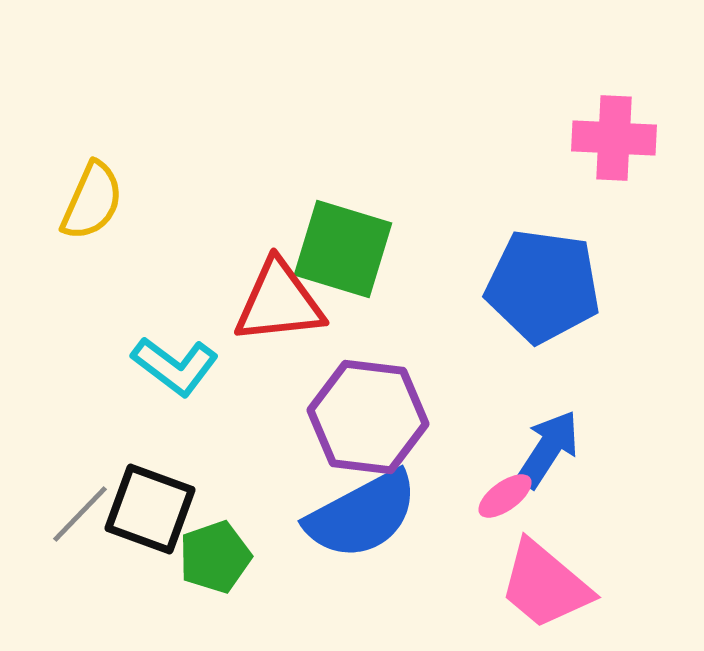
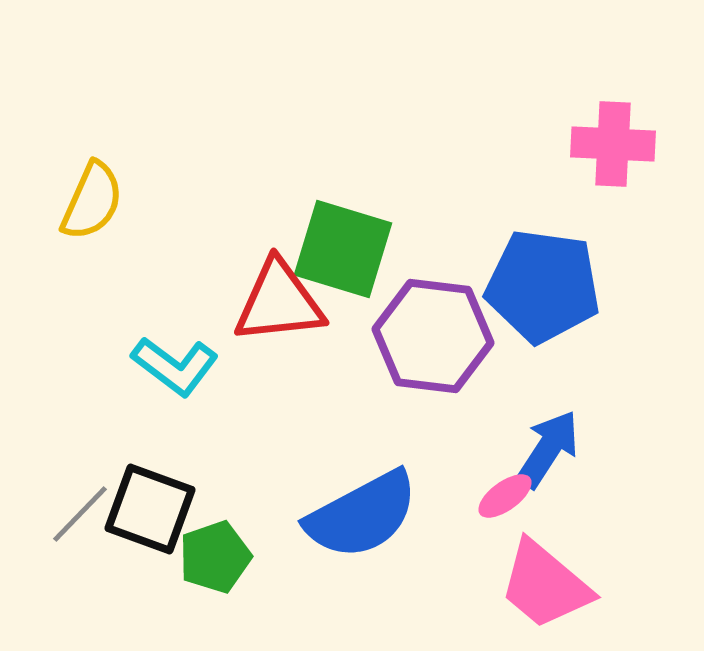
pink cross: moved 1 px left, 6 px down
purple hexagon: moved 65 px right, 81 px up
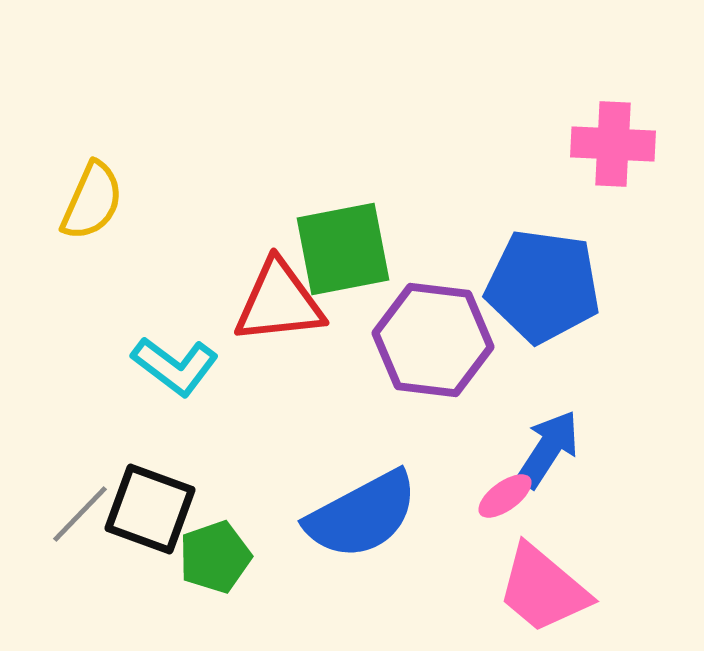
green square: rotated 28 degrees counterclockwise
purple hexagon: moved 4 px down
pink trapezoid: moved 2 px left, 4 px down
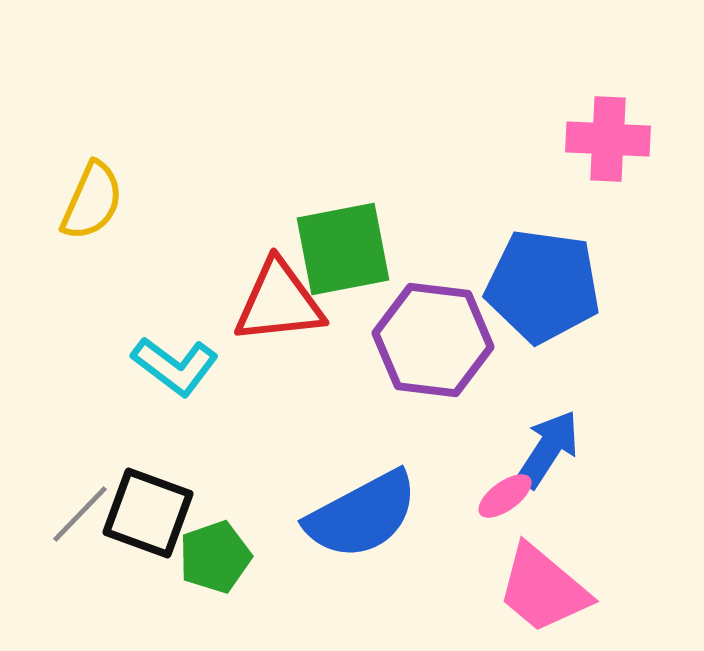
pink cross: moved 5 px left, 5 px up
black square: moved 2 px left, 4 px down
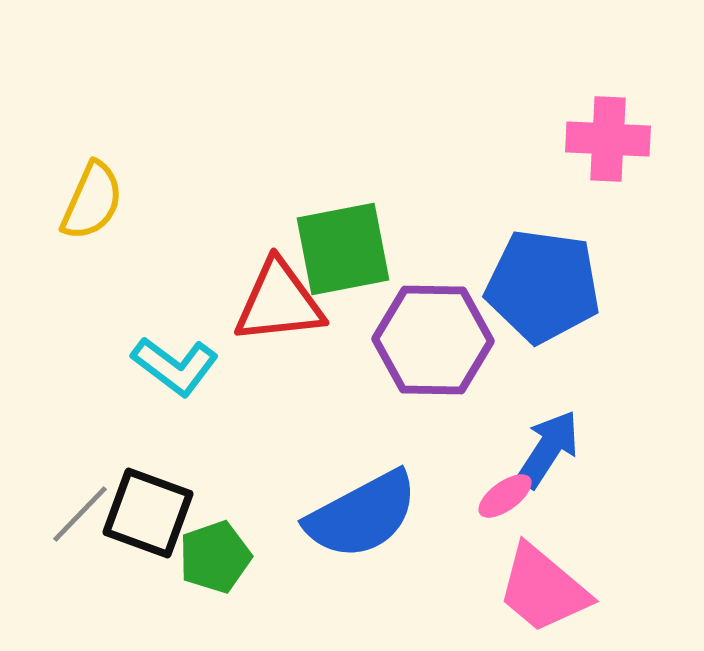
purple hexagon: rotated 6 degrees counterclockwise
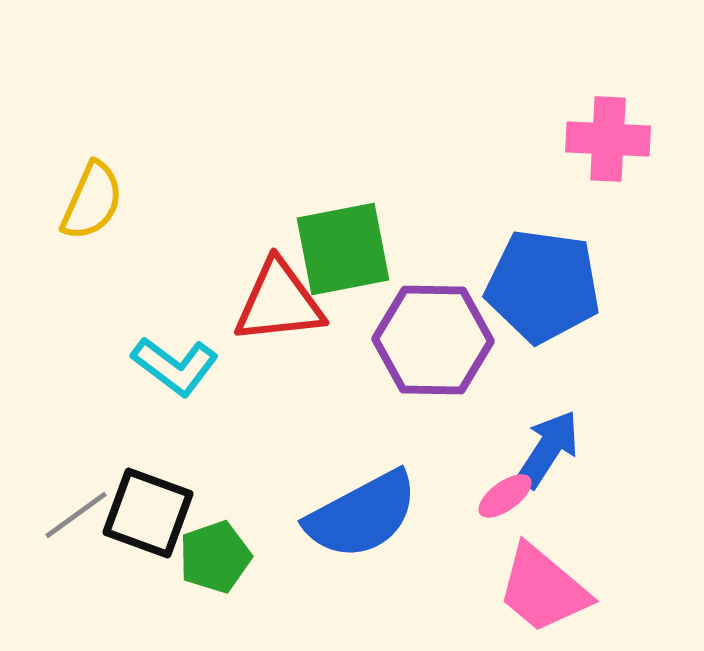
gray line: moved 4 px left, 1 px down; rotated 10 degrees clockwise
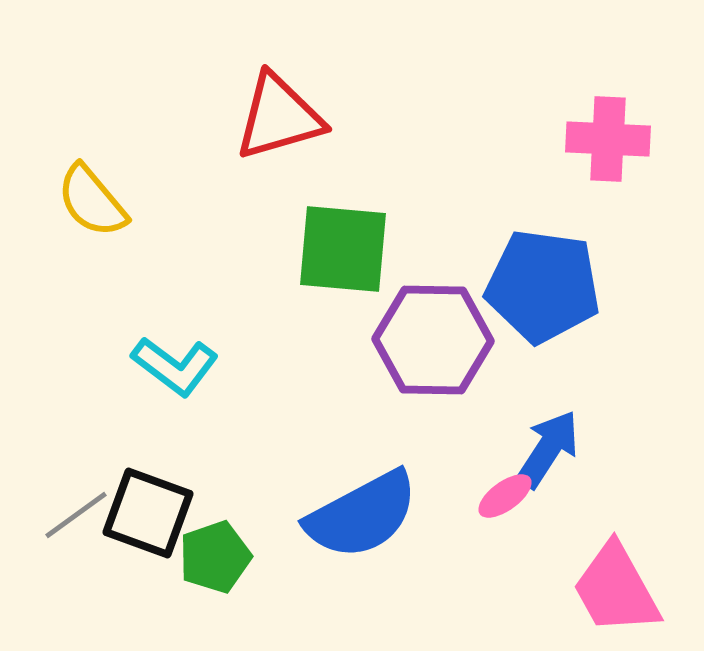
yellow semicircle: rotated 116 degrees clockwise
green square: rotated 16 degrees clockwise
red triangle: moved 185 px up; rotated 10 degrees counterclockwise
pink trapezoid: moved 73 px right; rotated 21 degrees clockwise
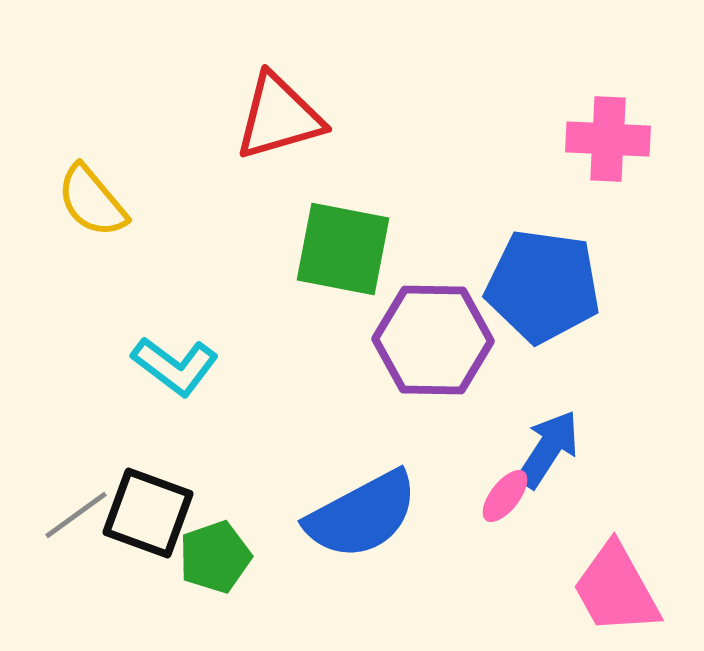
green square: rotated 6 degrees clockwise
pink ellipse: rotated 16 degrees counterclockwise
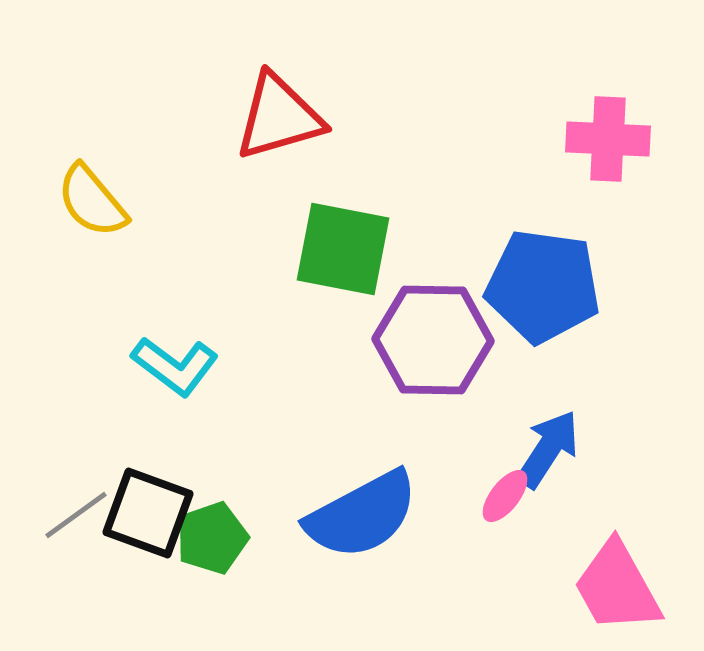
green pentagon: moved 3 px left, 19 px up
pink trapezoid: moved 1 px right, 2 px up
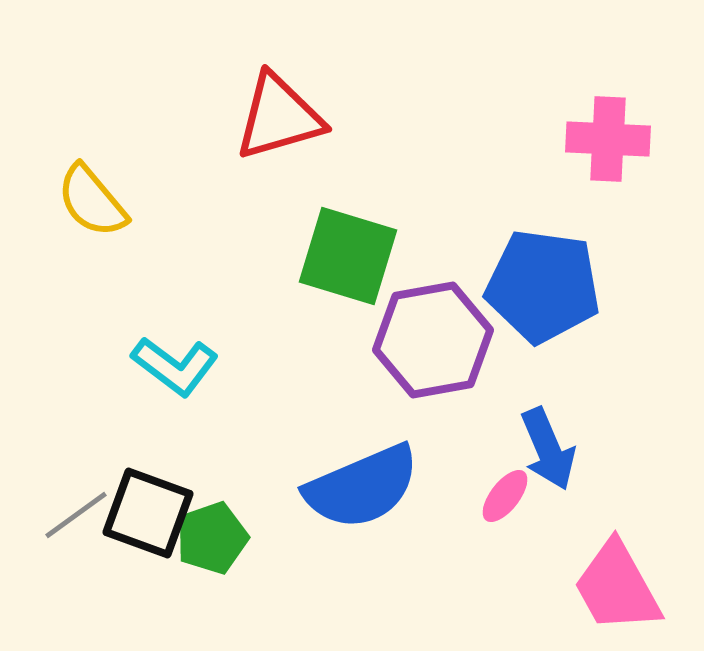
green square: moved 5 px right, 7 px down; rotated 6 degrees clockwise
purple hexagon: rotated 11 degrees counterclockwise
blue arrow: rotated 124 degrees clockwise
blue semicircle: moved 28 px up; rotated 5 degrees clockwise
